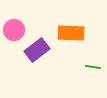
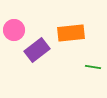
orange rectangle: rotated 8 degrees counterclockwise
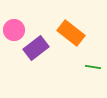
orange rectangle: rotated 44 degrees clockwise
purple rectangle: moved 1 px left, 2 px up
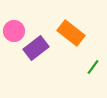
pink circle: moved 1 px down
green line: rotated 63 degrees counterclockwise
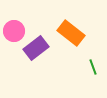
green line: rotated 56 degrees counterclockwise
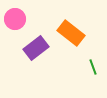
pink circle: moved 1 px right, 12 px up
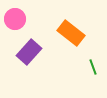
purple rectangle: moved 7 px left, 4 px down; rotated 10 degrees counterclockwise
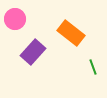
purple rectangle: moved 4 px right
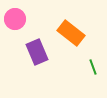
purple rectangle: moved 4 px right; rotated 65 degrees counterclockwise
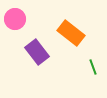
purple rectangle: rotated 15 degrees counterclockwise
